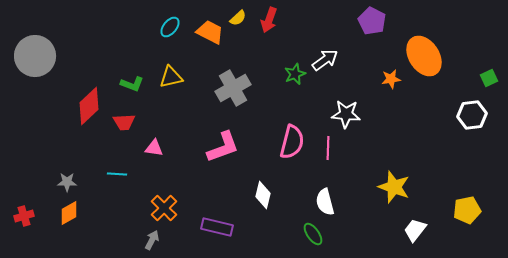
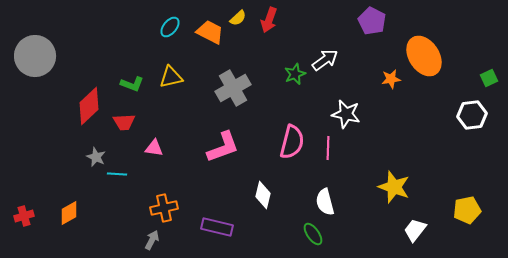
white star: rotated 8 degrees clockwise
gray star: moved 29 px right, 25 px up; rotated 24 degrees clockwise
orange cross: rotated 32 degrees clockwise
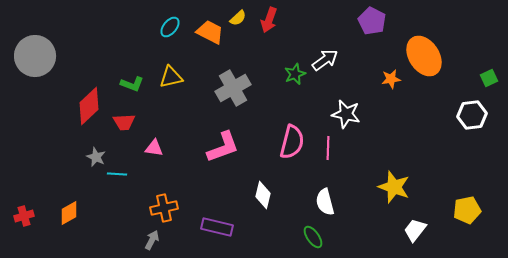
green ellipse: moved 3 px down
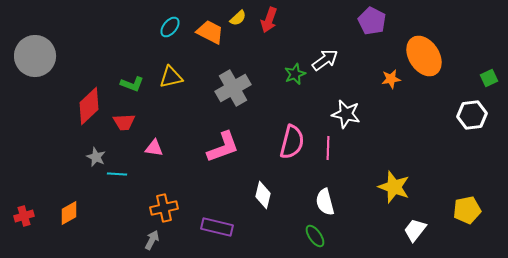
green ellipse: moved 2 px right, 1 px up
